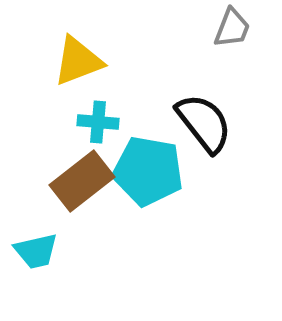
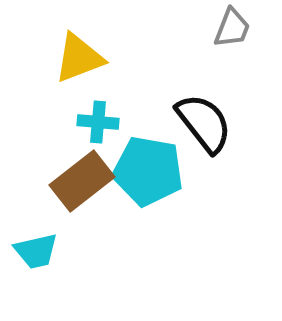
yellow triangle: moved 1 px right, 3 px up
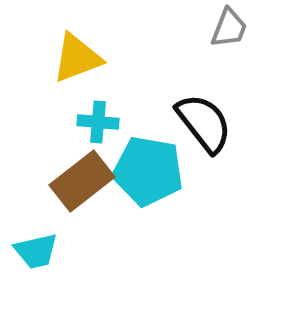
gray trapezoid: moved 3 px left
yellow triangle: moved 2 px left
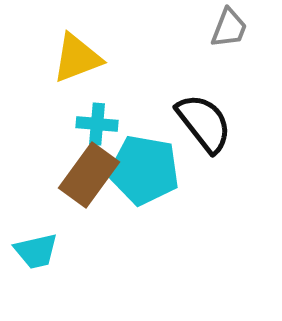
cyan cross: moved 1 px left, 2 px down
cyan pentagon: moved 4 px left, 1 px up
brown rectangle: moved 7 px right, 6 px up; rotated 16 degrees counterclockwise
